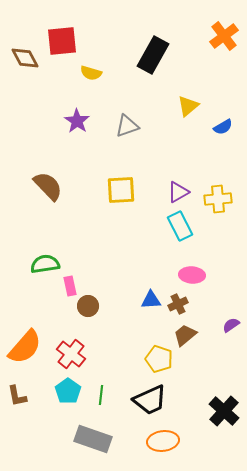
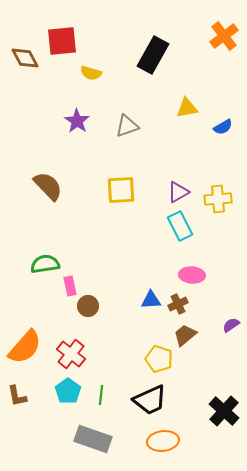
yellow triangle: moved 1 px left, 2 px down; rotated 30 degrees clockwise
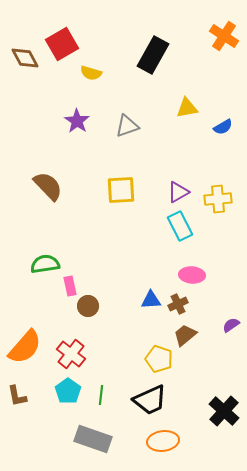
orange cross: rotated 20 degrees counterclockwise
red square: moved 3 px down; rotated 24 degrees counterclockwise
